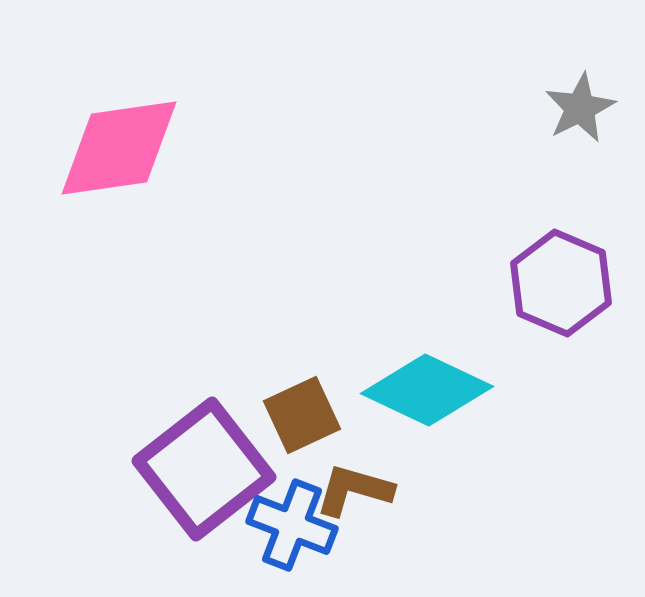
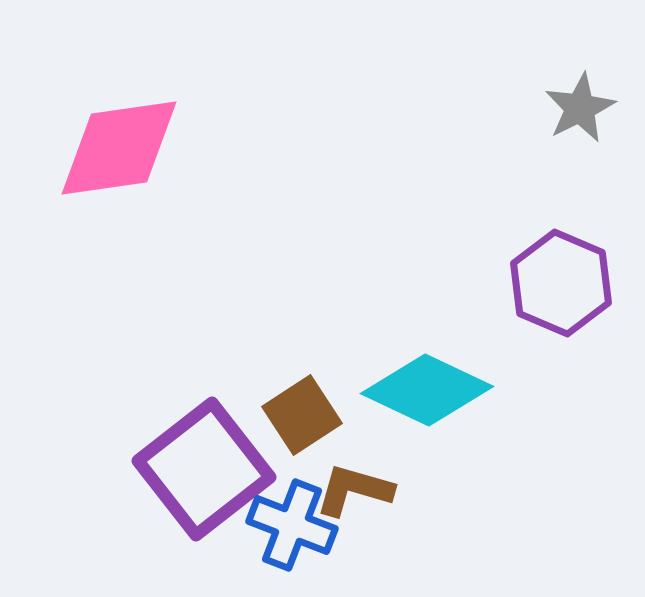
brown square: rotated 8 degrees counterclockwise
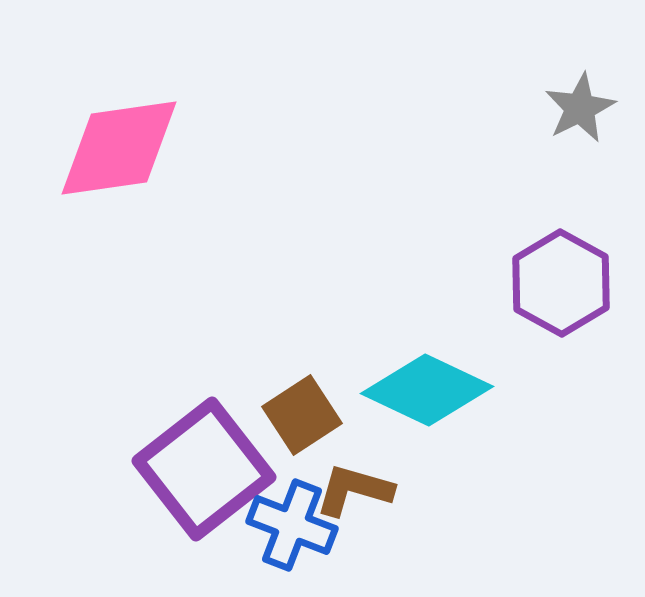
purple hexagon: rotated 6 degrees clockwise
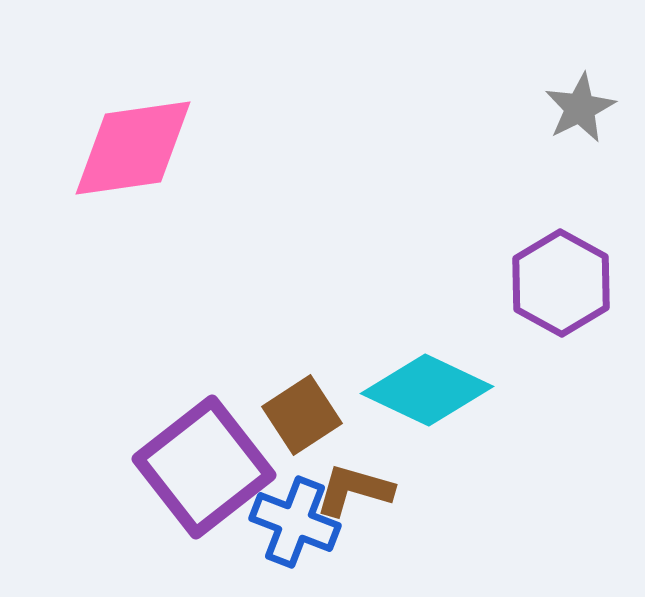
pink diamond: moved 14 px right
purple square: moved 2 px up
blue cross: moved 3 px right, 3 px up
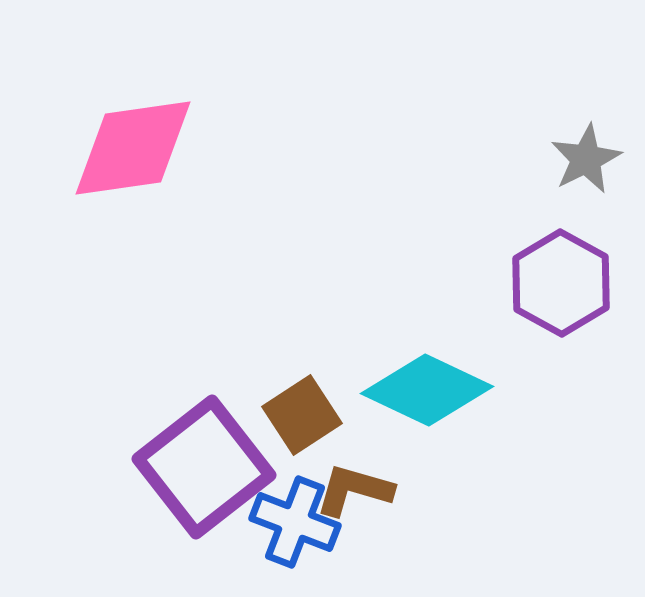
gray star: moved 6 px right, 51 px down
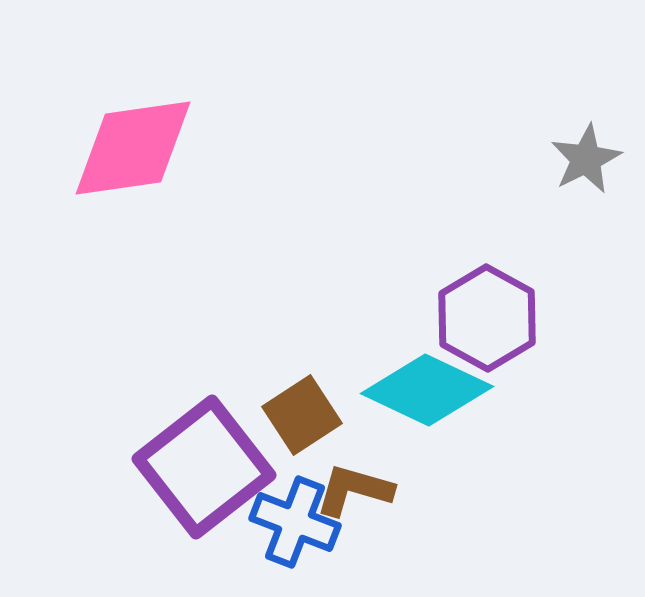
purple hexagon: moved 74 px left, 35 px down
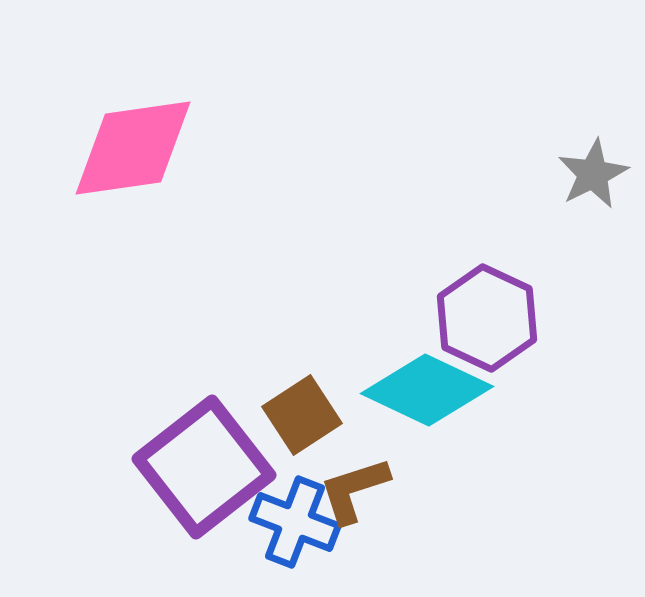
gray star: moved 7 px right, 15 px down
purple hexagon: rotated 4 degrees counterclockwise
brown L-shape: rotated 34 degrees counterclockwise
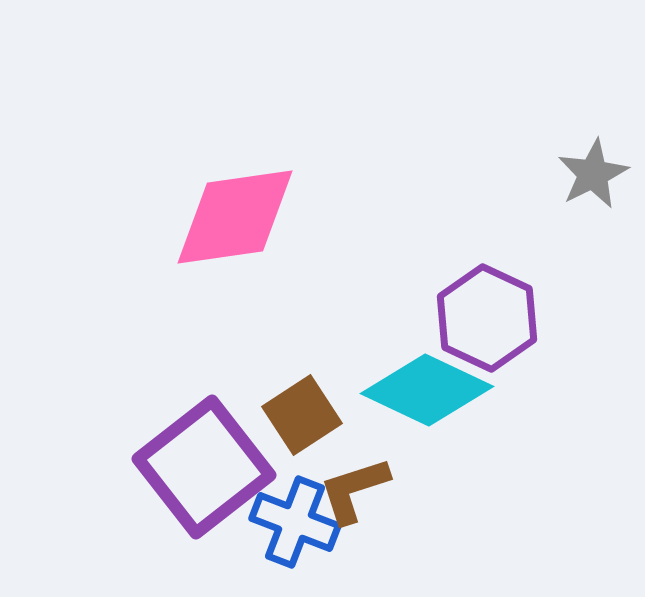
pink diamond: moved 102 px right, 69 px down
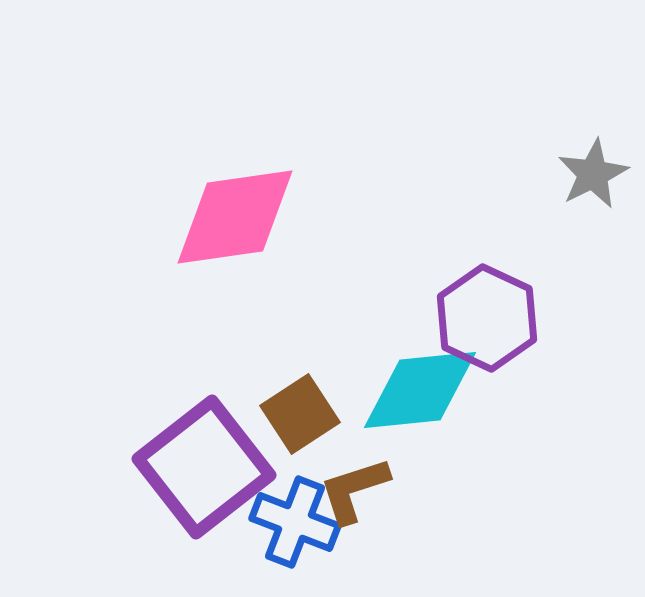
cyan diamond: moved 7 px left; rotated 31 degrees counterclockwise
brown square: moved 2 px left, 1 px up
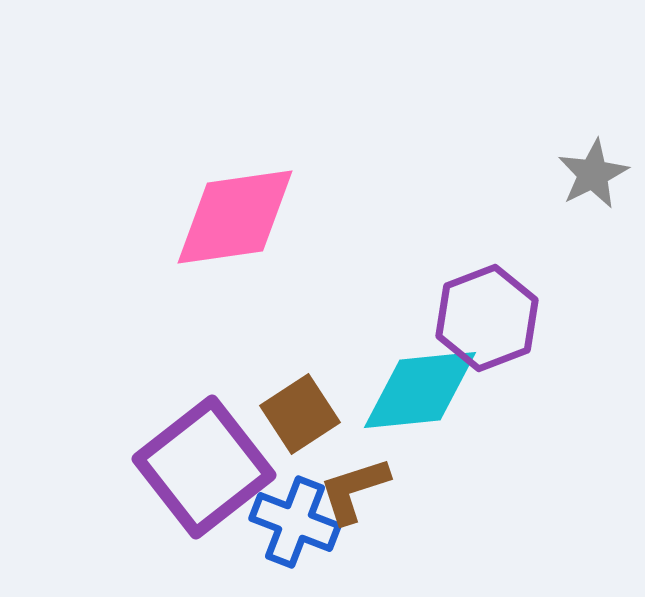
purple hexagon: rotated 14 degrees clockwise
